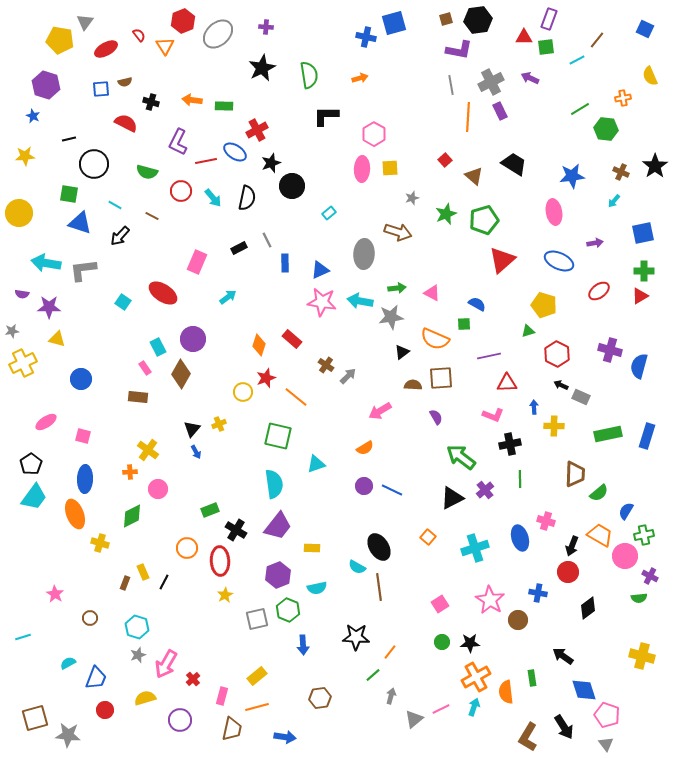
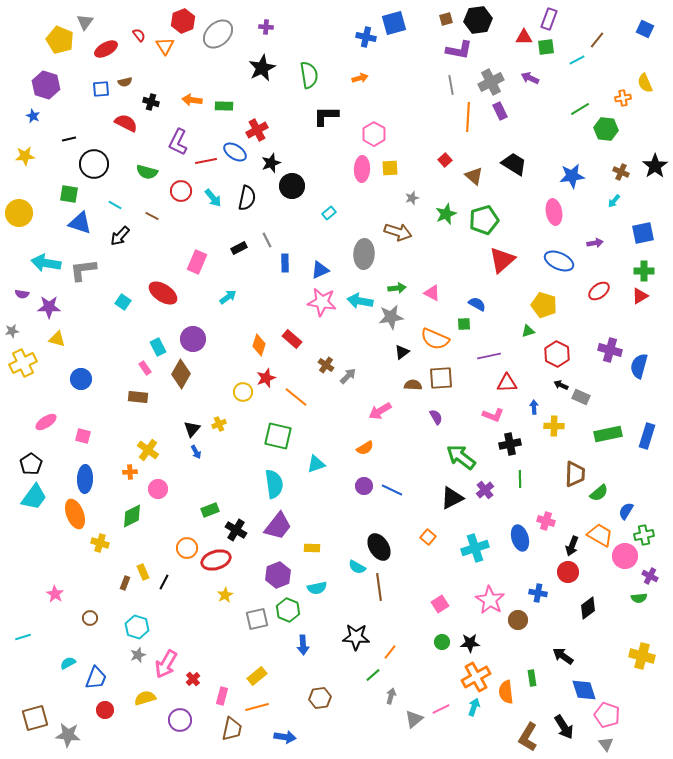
yellow pentagon at (60, 40): rotated 12 degrees clockwise
yellow semicircle at (650, 76): moved 5 px left, 7 px down
red ellipse at (220, 561): moved 4 px left, 1 px up; rotated 76 degrees clockwise
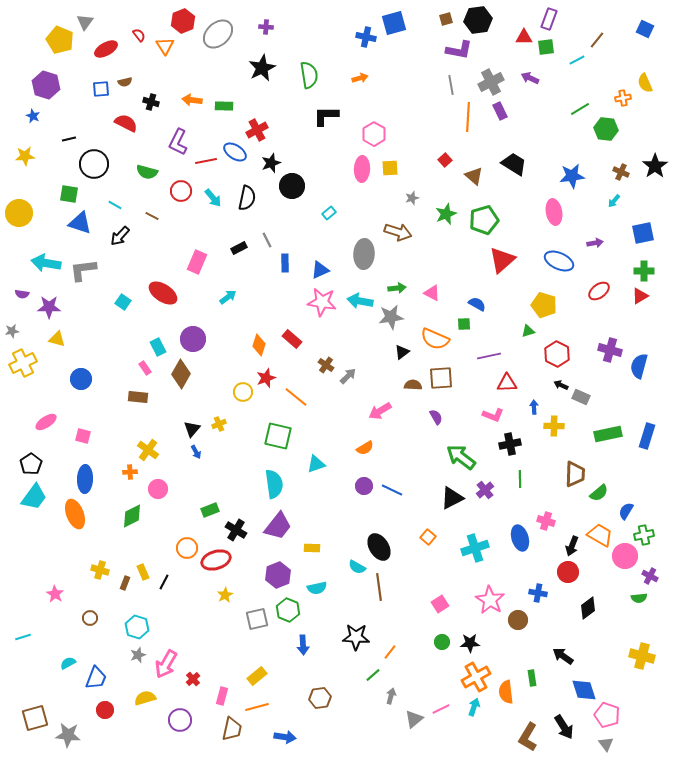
yellow cross at (100, 543): moved 27 px down
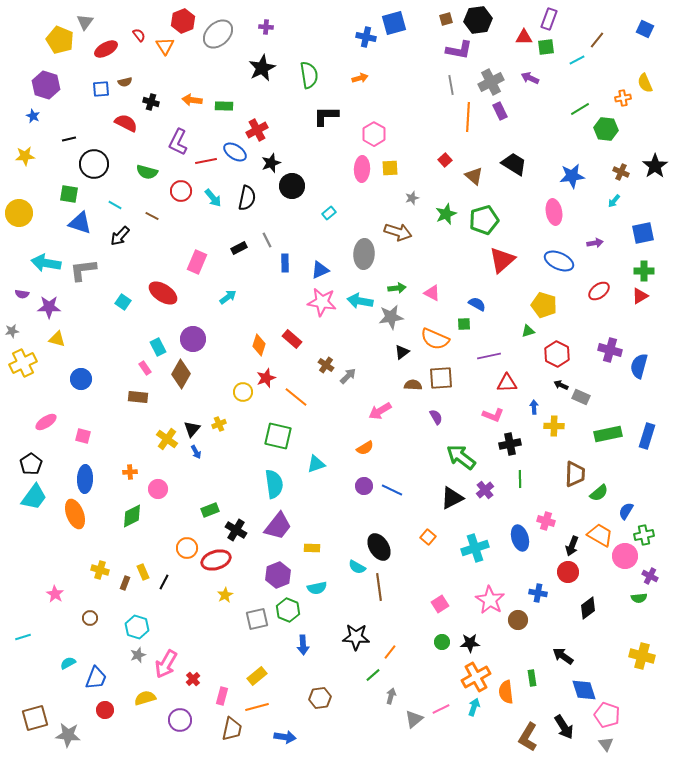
yellow cross at (148, 450): moved 19 px right, 11 px up
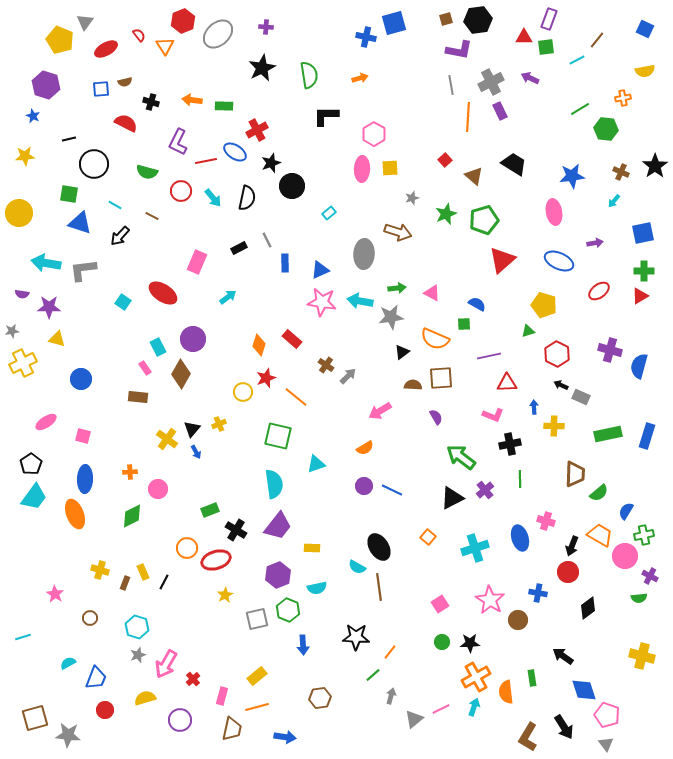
yellow semicircle at (645, 83): moved 12 px up; rotated 78 degrees counterclockwise
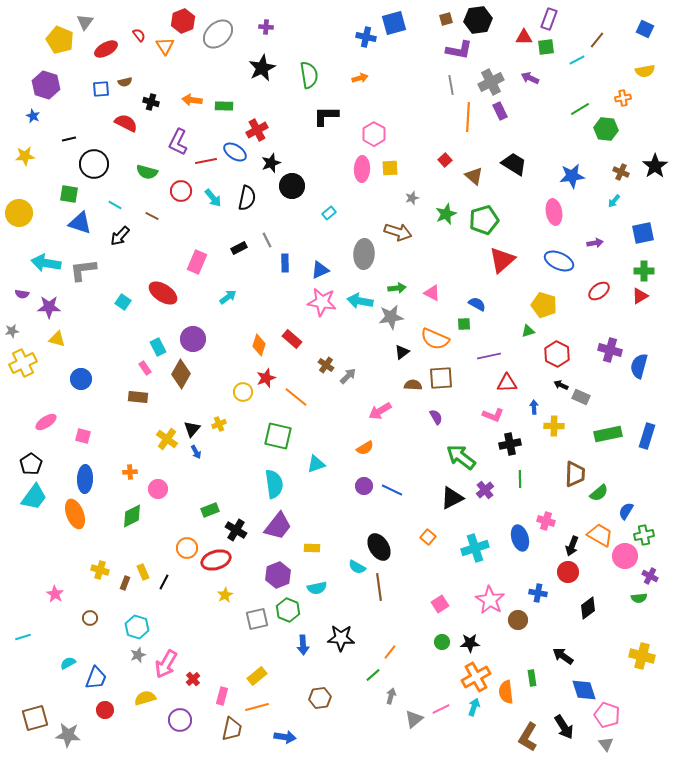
black star at (356, 637): moved 15 px left, 1 px down
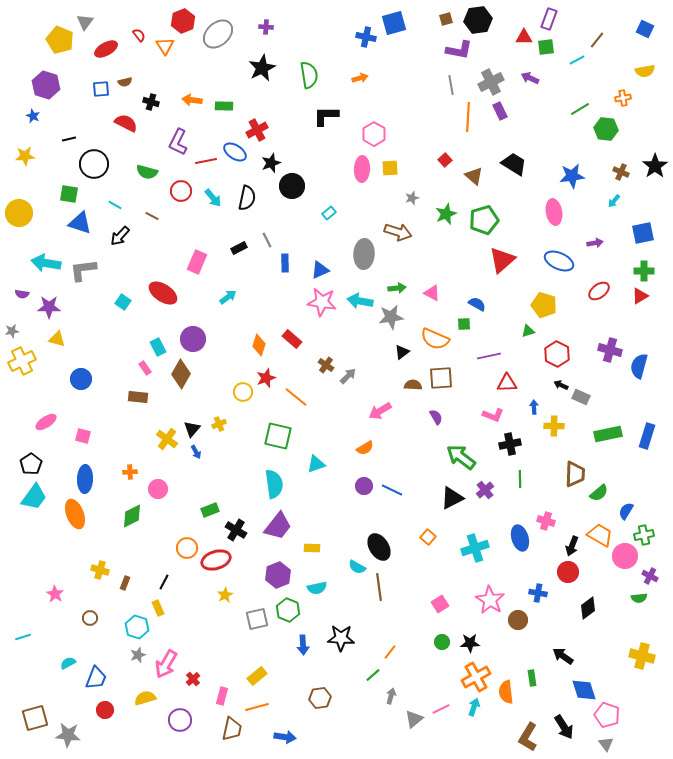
yellow cross at (23, 363): moved 1 px left, 2 px up
yellow rectangle at (143, 572): moved 15 px right, 36 px down
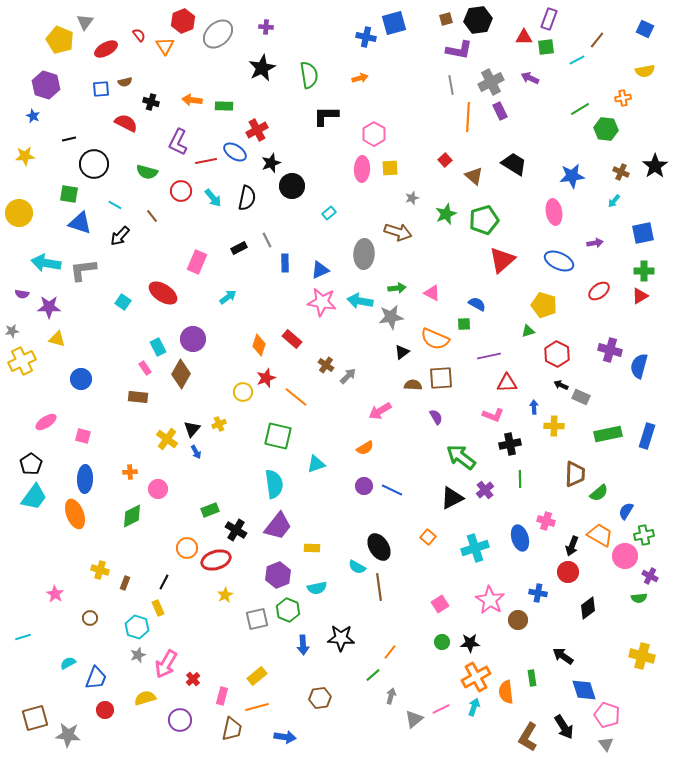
brown line at (152, 216): rotated 24 degrees clockwise
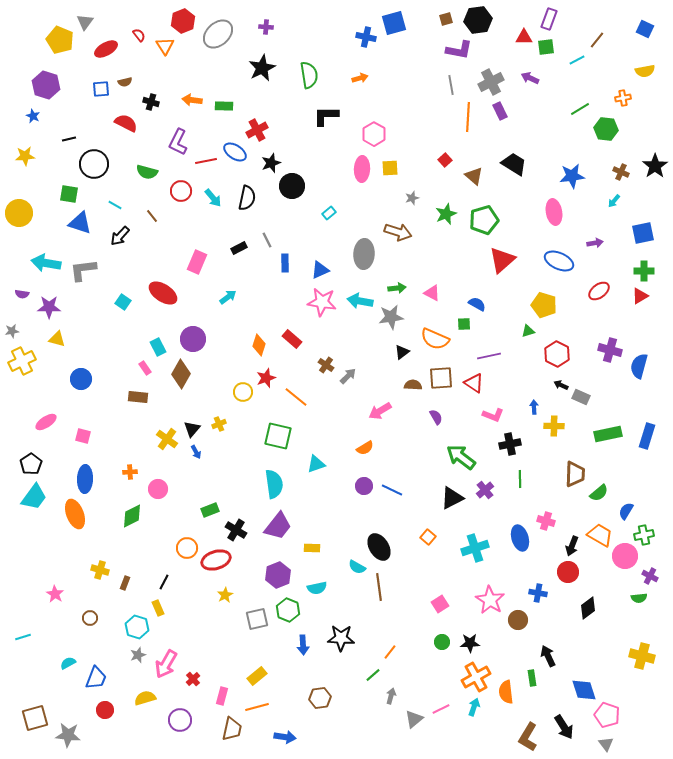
red triangle at (507, 383): moved 33 px left; rotated 35 degrees clockwise
black arrow at (563, 656): moved 15 px left; rotated 30 degrees clockwise
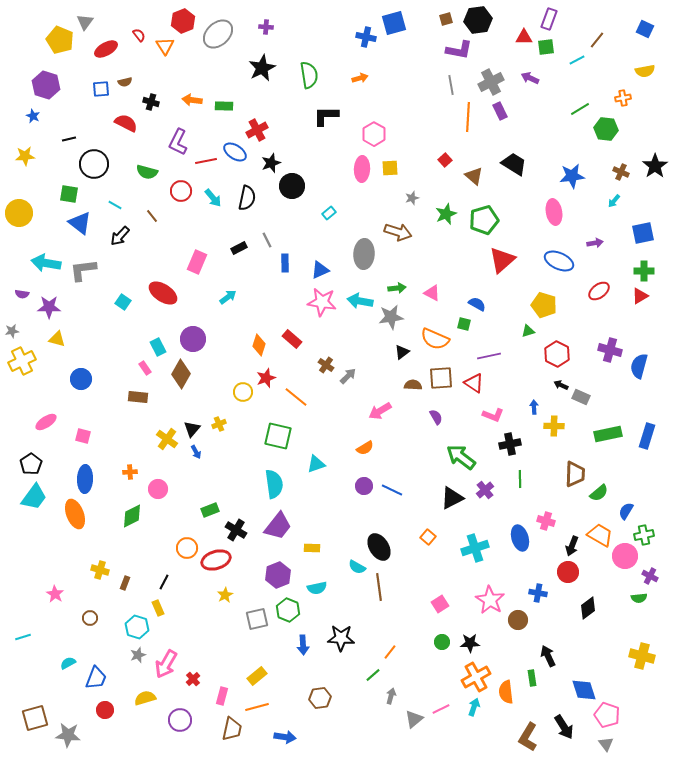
blue triangle at (80, 223): rotated 20 degrees clockwise
green square at (464, 324): rotated 16 degrees clockwise
